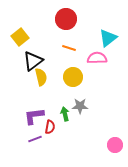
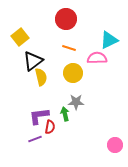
cyan triangle: moved 1 px right, 2 px down; rotated 12 degrees clockwise
yellow circle: moved 4 px up
gray star: moved 4 px left, 4 px up
purple L-shape: moved 5 px right
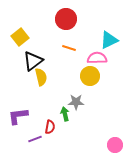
yellow circle: moved 17 px right, 3 px down
purple L-shape: moved 21 px left
